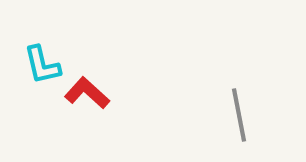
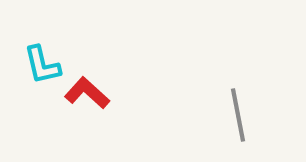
gray line: moved 1 px left
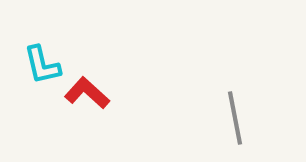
gray line: moved 3 px left, 3 px down
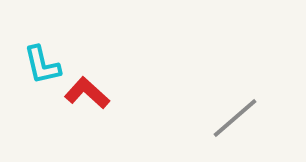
gray line: rotated 60 degrees clockwise
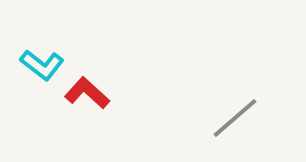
cyan L-shape: rotated 39 degrees counterclockwise
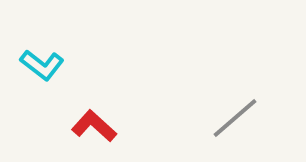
red L-shape: moved 7 px right, 33 px down
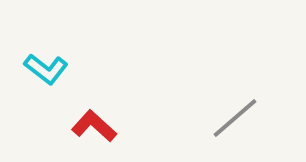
cyan L-shape: moved 4 px right, 4 px down
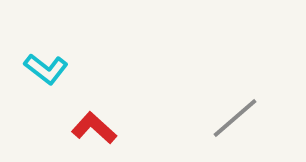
red L-shape: moved 2 px down
